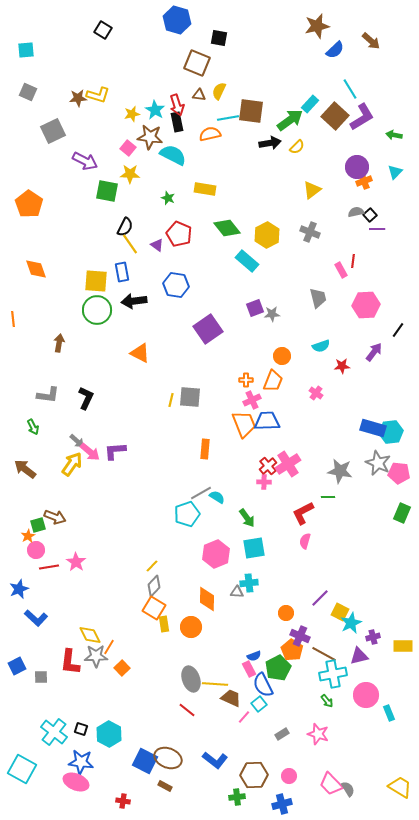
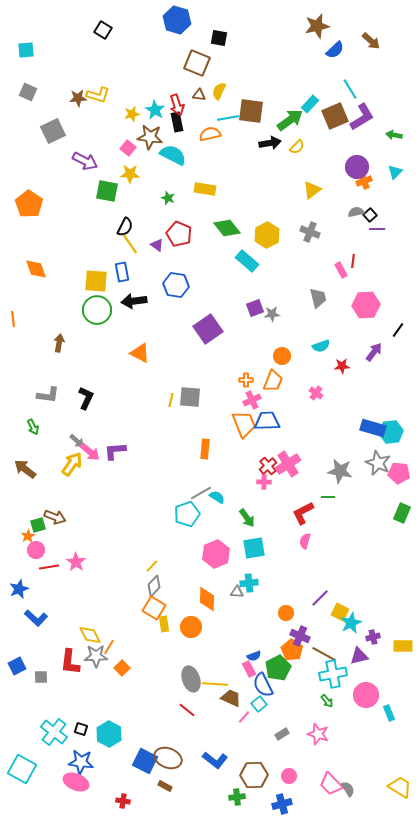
brown square at (335, 116): rotated 24 degrees clockwise
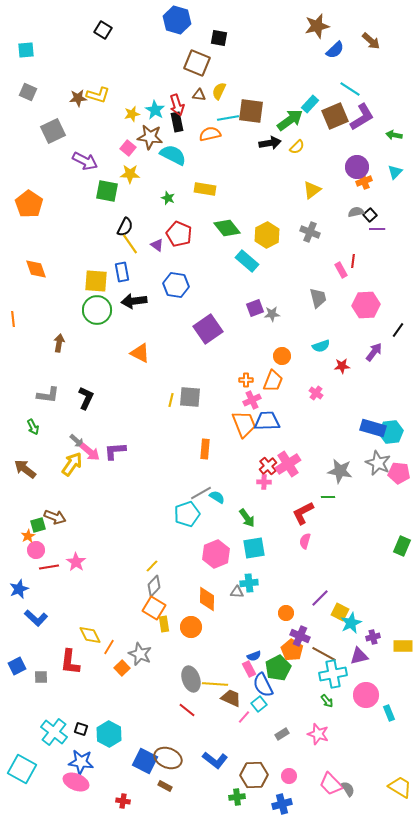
cyan line at (350, 89): rotated 25 degrees counterclockwise
green rectangle at (402, 513): moved 33 px down
gray star at (96, 656): moved 44 px right, 2 px up; rotated 25 degrees clockwise
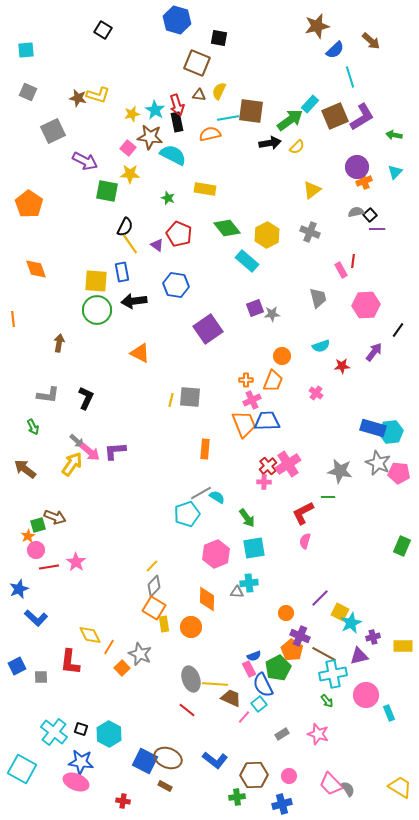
cyan line at (350, 89): moved 12 px up; rotated 40 degrees clockwise
brown star at (78, 98): rotated 18 degrees clockwise
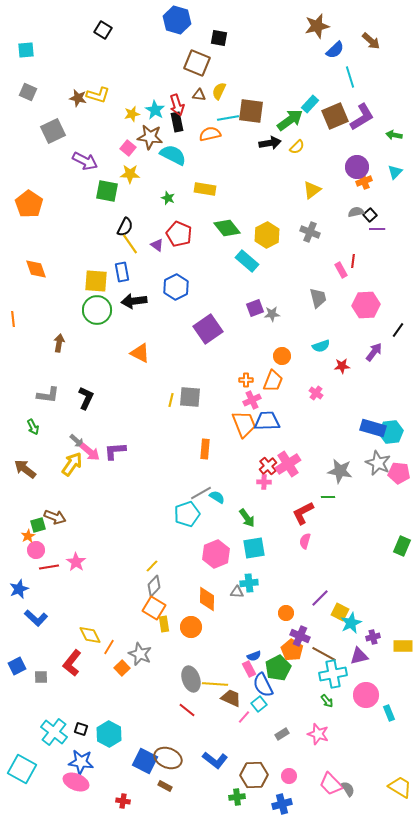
blue hexagon at (176, 285): moved 2 px down; rotated 25 degrees clockwise
red L-shape at (70, 662): moved 2 px right, 1 px down; rotated 32 degrees clockwise
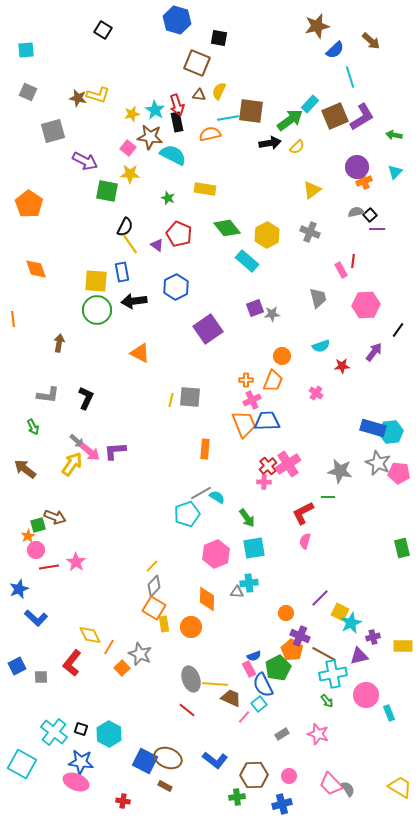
gray square at (53, 131): rotated 10 degrees clockwise
green rectangle at (402, 546): moved 2 px down; rotated 36 degrees counterclockwise
cyan square at (22, 769): moved 5 px up
